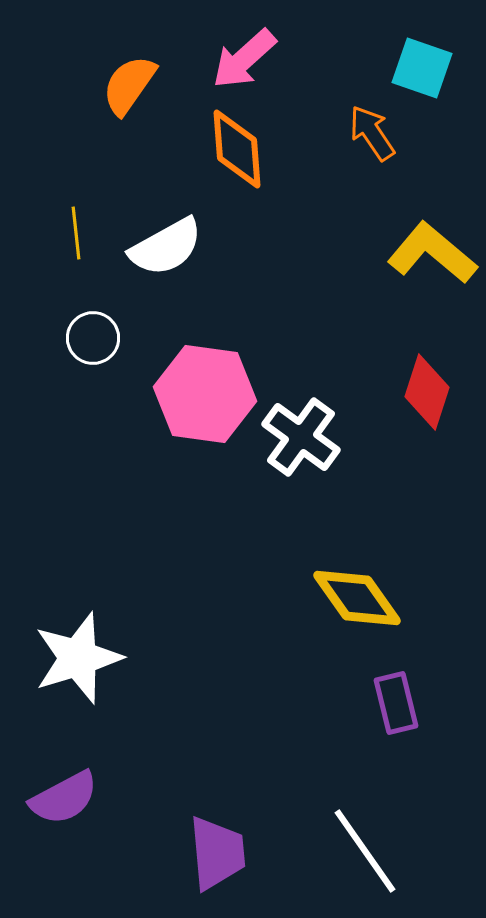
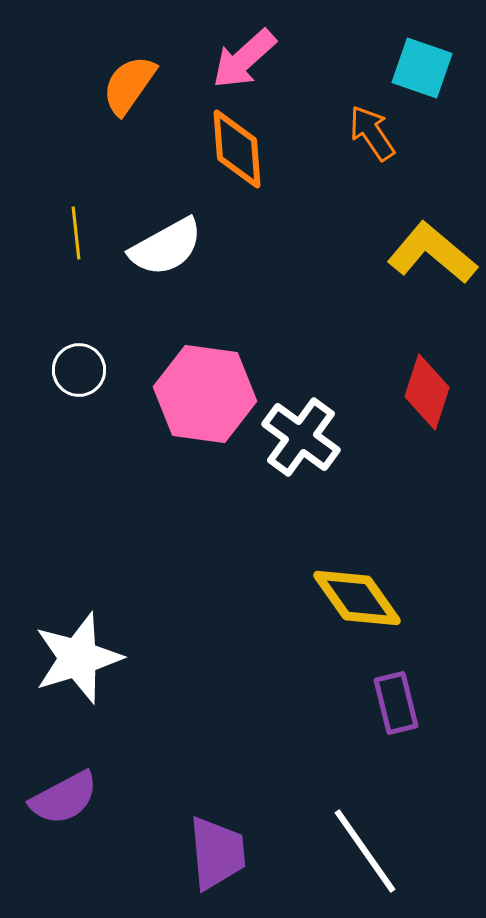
white circle: moved 14 px left, 32 px down
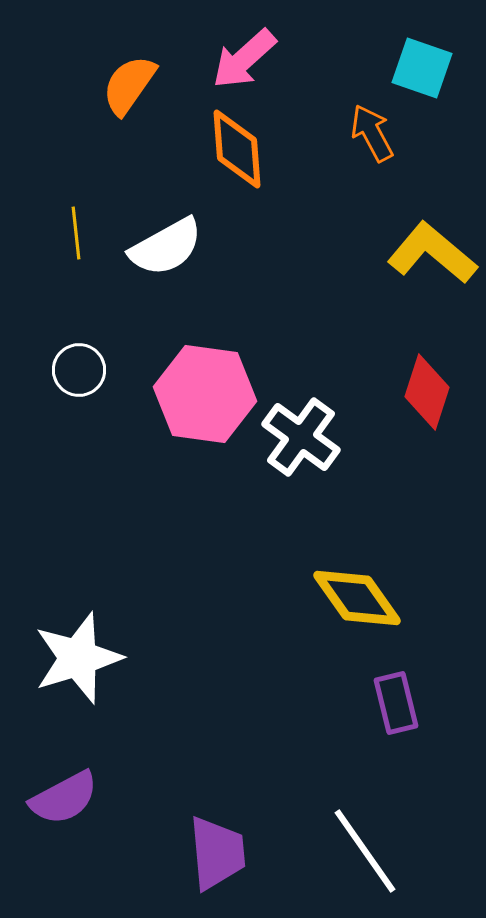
orange arrow: rotated 6 degrees clockwise
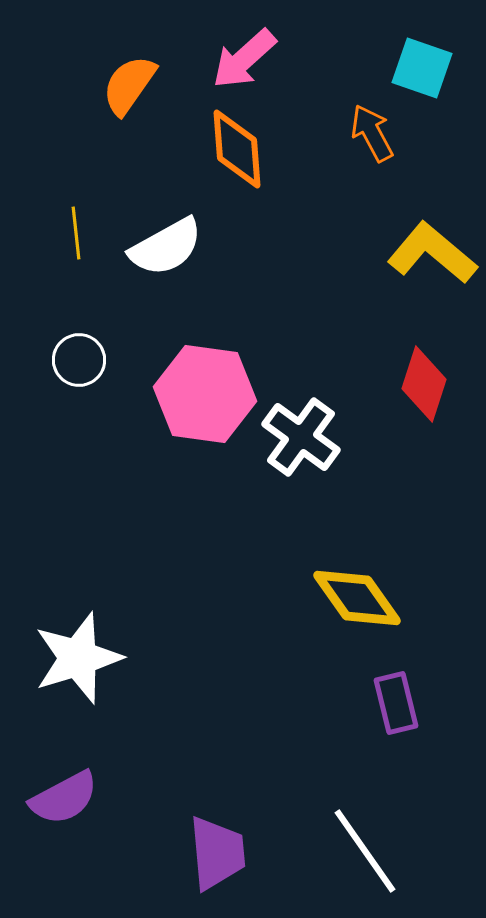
white circle: moved 10 px up
red diamond: moved 3 px left, 8 px up
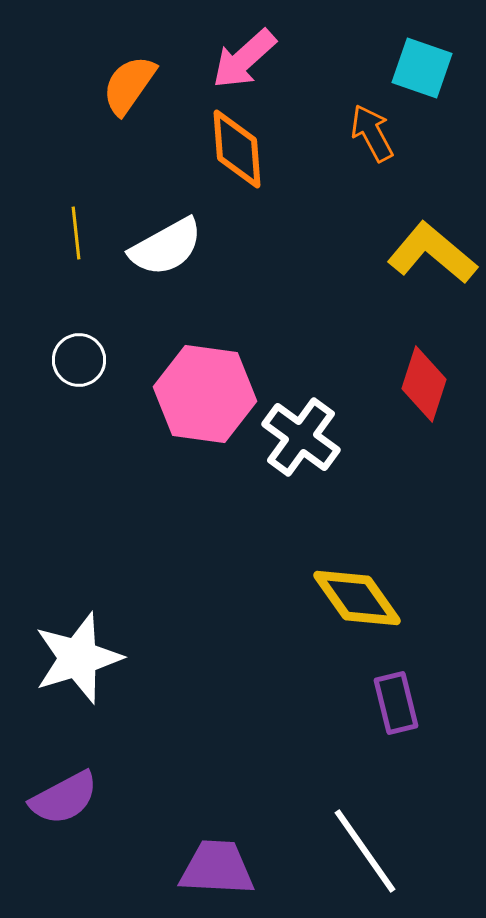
purple trapezoid: moved 15 px down; rotated 82 degrees counterclockwise
